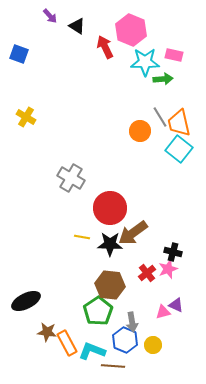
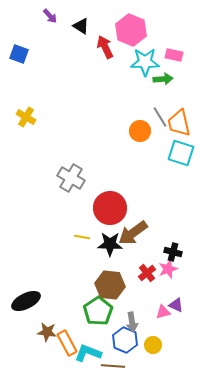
black triangle: moved 4 px right
cyan square: moved 2 px right, 4 px down; rotated 20 degrees counterclockwise
cyan L-shape: moved 4 px left, 2 px down
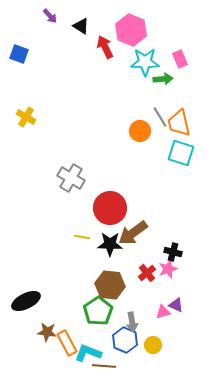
pink rectangle: moved 6 px right, 4 px down; rotated 54 degrees clockwise
brown line: moved 9 px left
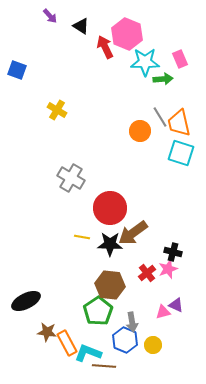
pink hexagon: moved 4 px left, 4 px down
blue square: moved 2 px left, 16 px down
yellow cross: moved 31 px right, 7 px up
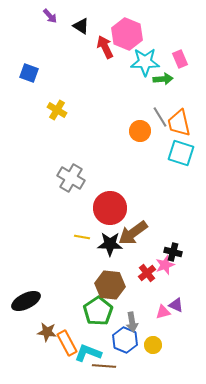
blue square: moved 12 px right, 3 px down
pink star: moved 3 px left, 4 px up
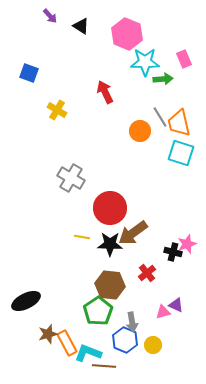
red arrow: moved 45 px down
pink rectangle: moved 4 px right
pink star: moved 22 px right, 21 px up
brown star: moved 1 px right, 2 px down; rotated 24 degrees counterclockwise
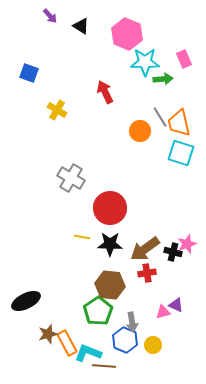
brown arrow: moved 12 px right, 16 px down
red cross: rotated 30 degrees clockwise
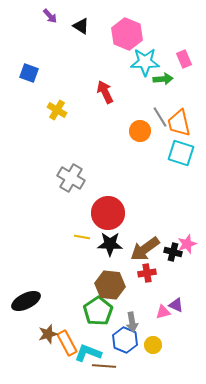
red circle: moved 2 px left, 5 px down
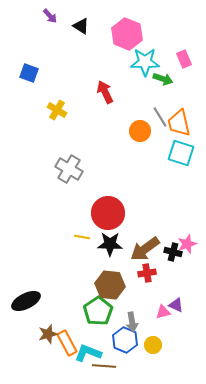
green arrow: rotated 24 degrees clockwise
gray cross: moved 2 px left, 9 px up
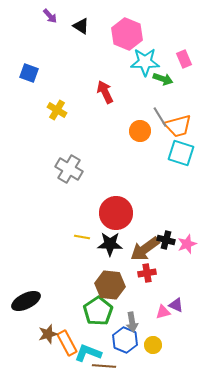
orange trapezoid: moved 1 px left, 3 px down; rotated 92 degrees counterclockwise
red circle: moved 8 px right
black cross: moved 7 px left, 12 px up
